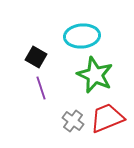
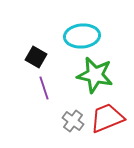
green star: rotated 12 degrees counterclockwise
purple line: moved 3 px right
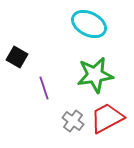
cyan ellipse: moved 7 px right, 12 px up; rotated 32 degrees clockwise
black square: moved 19 px left
green star: rotated 21 degrees counterclockwise
red trapezoid: rotated 6 degrees counterclockwise
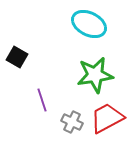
purple line: moved 2 px left, 12 px down
gray cross: moved 1 px left, 1 px down; rotated 10 degrees counterclockwise
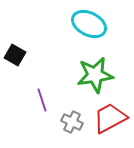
black square: moved 2 px left, 2 px up
red trapezoid: moved 3 px right
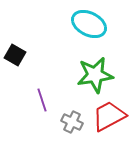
red trapezoid: moved 1 px left, 2 px up
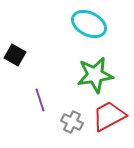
purple line: moved 2 px left
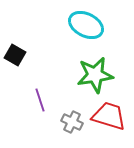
cyan ellipse: moved 3 px left, 1 px down
red trapezoid: rotated 45 degrees clockwise
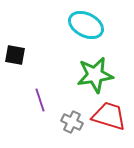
black square: rotated 20 degrees counterclockwise
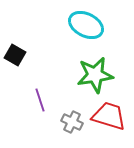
black square: rotated 20 degrees clockwise
